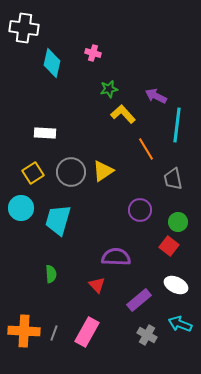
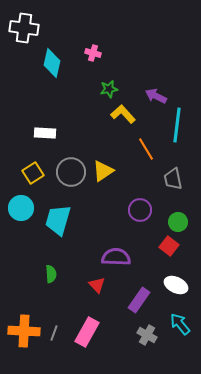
purple rectangle: rotated 15 degrees counterclockwise
cyan arrow: rotated 30 degrees clockwise
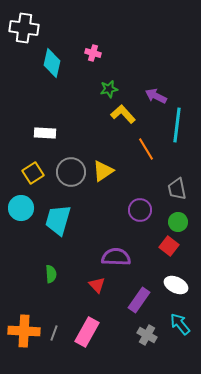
gray trapezoid: moved 4 px right, 10 px down
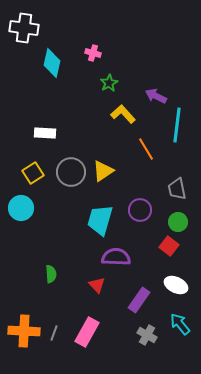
green star: moved 6 px up; rotated 18 degrees counterclockwise
cyan trapezoid: moved 42 px right
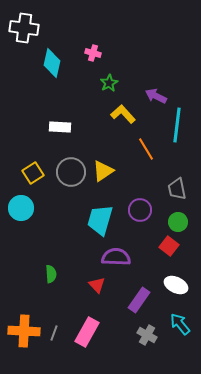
white rectangle: moved 15 px right, 6 px up
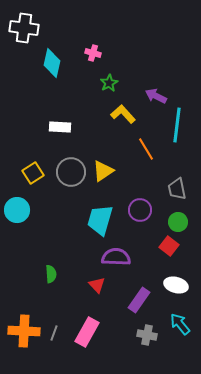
cyan circle: moved 4 px left, 2 px down
white ellipse: rotated 10 degrees counterclockwise
gray cross: rotated 18 degrees counterclockwise
